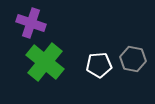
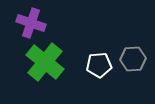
gray hexagon: rotated 15 degrees counterclockwise
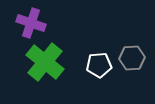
gray hexagon: moved 1 px left, 1 px up
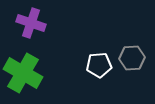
green cross: moved 22 px left, 11 px down; rotated 9 degrees counterclockwise
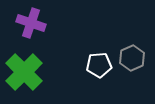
gray hexagon: rotated 20 degrees counterclockwise
green cross: moved 1 px right, 1 px up; rotated 15 degrees clockwise
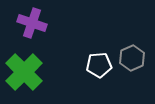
purple cross: moved 1 px right
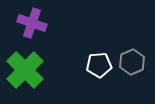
gray hexagon: moved 4 px down
green cross: moved 1 px right, 2 px up
